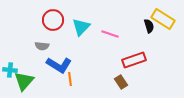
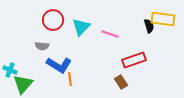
yellow rectangle: rotated 25 degrees counterclockwise
cyan cross: rotated 16 degrees clockwise
green triangle: moved 1 px left, 3 px down
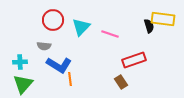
gray semicircle: moved 2 px right
cyan cross: moved 10 px right, 8 px up; rotated 24 degrees counterclockwise
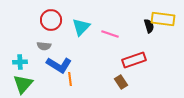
red circle: moved 2 px left
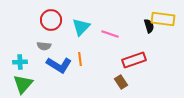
orange line: moved 10 px right, 20 px up
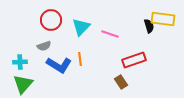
gray semicircle: rotated 24 degrees counterclockwise
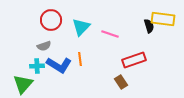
cyan cross: moved 17 px right, 4 px down
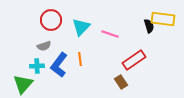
red rectangle: rotated 15 degrees counterclockwise
blue L-shape: rotated 95 degrees clockwise
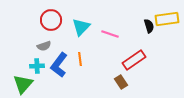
yellow rectangle: moved 4 px right; rotated 15 degrees counterclockwise
